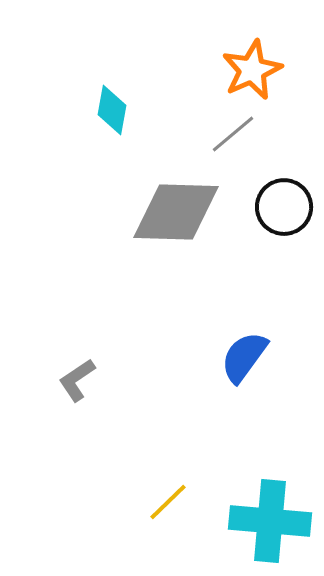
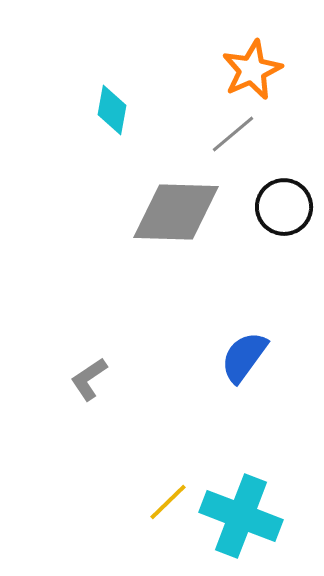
gray L-shape: moved 12 px right, 1 px up
cyan cross: moved 29 px left, 5 px up; rotated 16 degrees clockwise
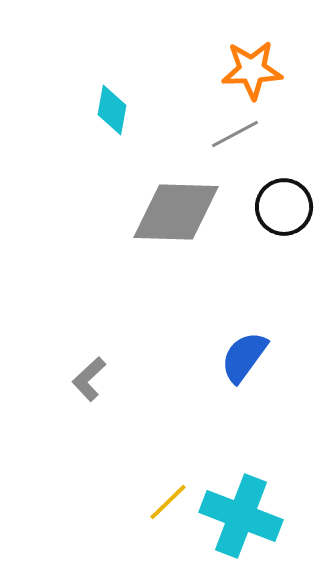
orange star: rotated 22 degrees clockwise
gray line: moved 2 px right; rotated 12 degrees clockwise
gray L-shape: rotated 9 degrees counterclockwise
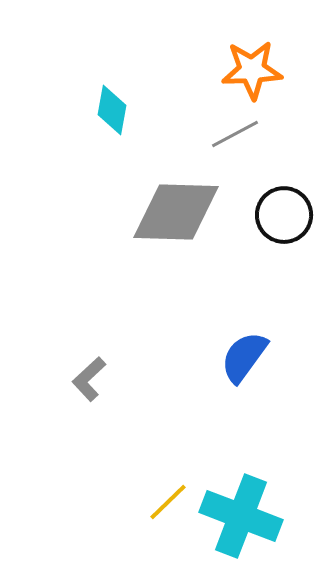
black circle: moved 8 px down
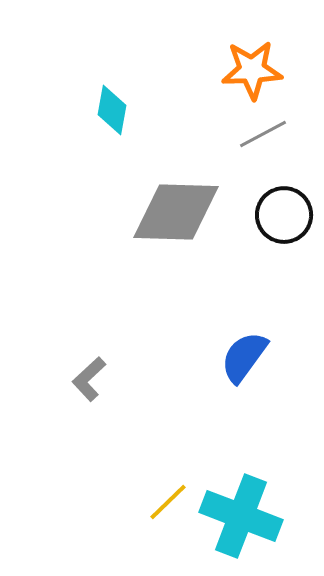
gray line: moved 28 px right
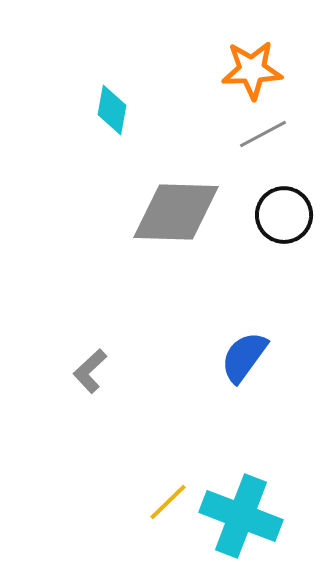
gray L-shape: moved 1 px right, 8 px up
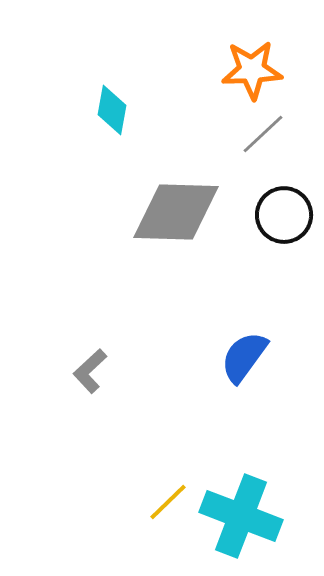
gray line: rotated 15 degrees counterclockwise
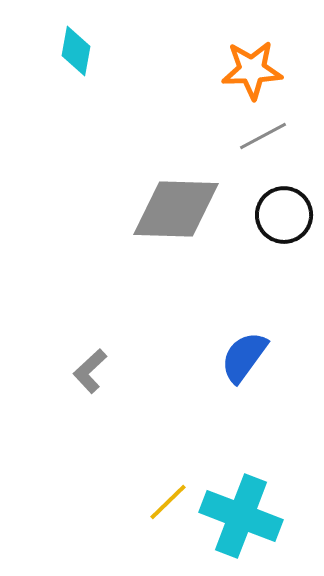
cyan diamond: moved 36 px left, 59 px up
gray line: moved 2 px down; rotated 15 degrees clockwise
gray diamond: moved 3 px up
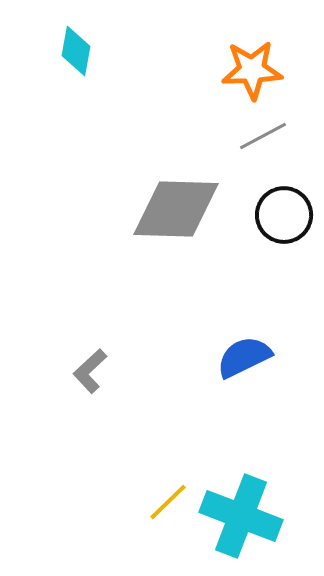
blue semicircle: rotated 28 degrees clockwise
